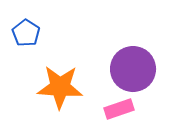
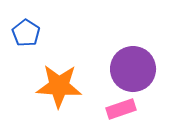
orange star: moved 1 px left, 1 px up
pink rectangle: moved 2 px right
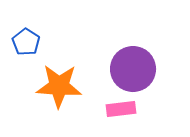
blue pentagon: moved 9 px down
pink rectangle: rotated 12 degrees clockwise
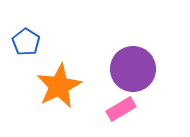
orange star: rotated 30 degrees counterclockwise
pink rectangle: rotated 24 degrees counterclockwise
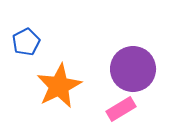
blue pentagon: rotated 12 degrees clockwise
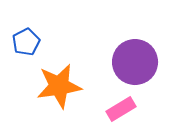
purple circle: moved 2 px right, 7 px up
orange star: rotated 18 degrees clockwise
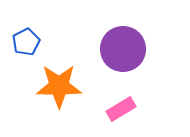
purple circle: moved 12 px left, 13 px up
orange star: rotated 9 degrees clockwise
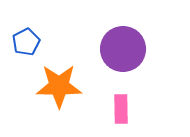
pink rectangle: rotated 60 degrees counterclockwise
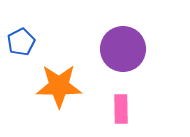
blue pentagon: moved 5 px left
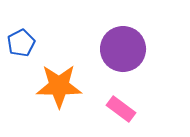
blue pentagon: moved 1 px down
pink rectangle: rotated 52 degrees counterclockwise
